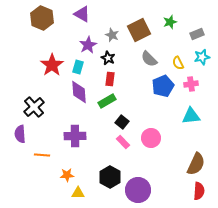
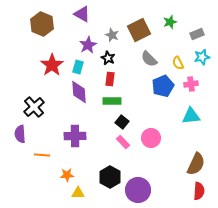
brown hexagon: moved 6 px down
green rectangle: moved 5 px right; rotated 30 degrees clockwise
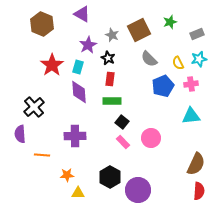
cyan star: moved 3 px left, 2 px down
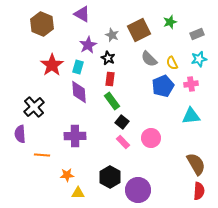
yellow semicircle: moved 6 px left
green rectangle: rotated 54 degrees clockwise
brown semicircle: rotated 55 degrees counterclockwise
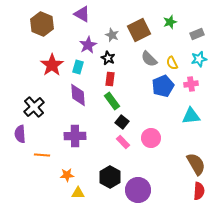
purple diamond: moved 1 px left, 3 px down
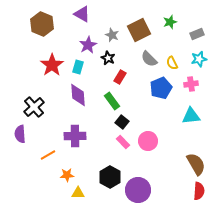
red rectangle: moved 10 px right, 2 px up; rotated 24 degrees clockwise
blue pentagon: moved 2 px left, 2 px down
pink circle: moved 3 px left, 3 px down
orange line: moved 6 px right; rotated 35 degrees counterclockwise
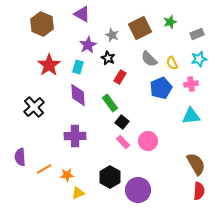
brown square: moved 1 px right, 2 px up
red star: moved 3 px left
green rectangle: moved 2 px left, 2 px down
purple semicircle: moved 23 px down
orange line: moved 4 px left, 14 px down
yellow triangle: rotated 24 degrees counterclockwise
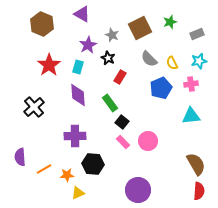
cyan star: moved 2 px down
black hexagon: moved 17 px left, 13 px up; rotated 25 degrees counterclockwise
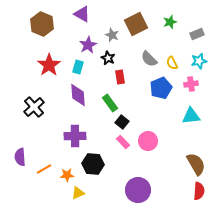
brown square: moved 4 px left, 4 px up
red rectangle: rotated 40 degrees counterclockwise
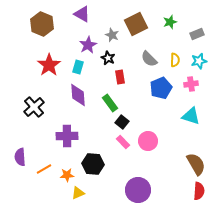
yellow semicircle: moved 3 px right, 3 px up; rotated 152 degrees counterclockwise
cyan triangle: rotated 24 degrees clockwise
purple cross: moved 8 px left
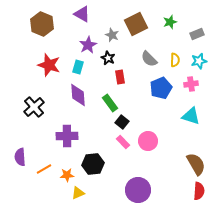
red star: rotated 20 degrees counterclockwise
black hexagon: rotated 10 degrees counterclockwise
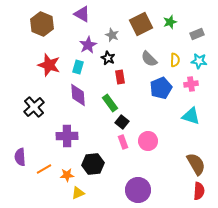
brown square: moved 5 px right
cyan star: rotated 21 degrees clockwise
pink rectangle: rotated 24 degrees clockwise
